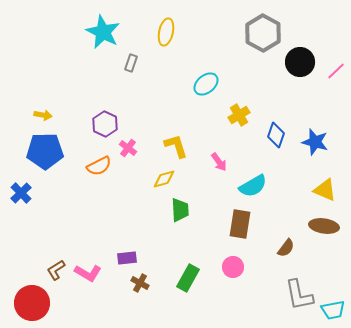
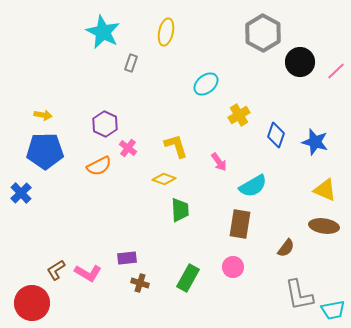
yellow diamond: rotated 35 degrees clockwise
brown cross: rotated 12 degrees counterclockwise
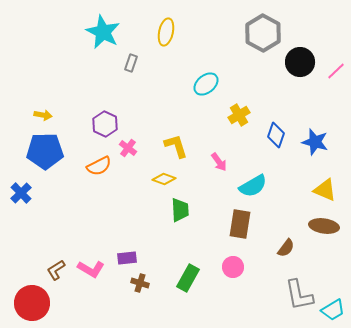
pink L-shape: moved 3 px right, 4 px up
cyan trapezoid: rotated 20 degrees counterclockwise
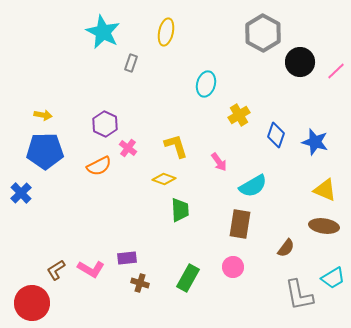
cyan ellipse: rotated 35 degrees counterclockwise
cyan trapezoid: moved 32 px up
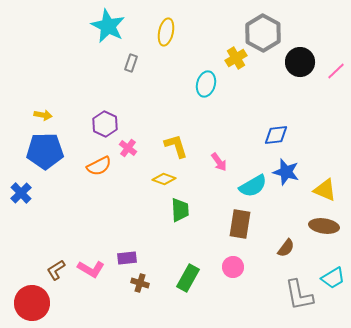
cyan star: moved 5 px right, 6 px up
yellow cross: moved 3 px left, 57 px up
blue diamond: rotated 65 degrees clockwise
blue star: moved 29 px left, 30 px down
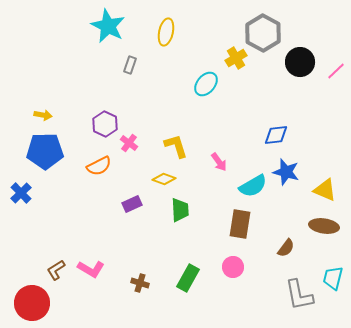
gray rectangle: moved 1 px left, 2 px down
cyan ellipse: rotated 25 degrees clockwise
pink cross: moved 1 px right, 5 px up
purple rectangle: moved 5 px right, 54 px up; rotated 18 degrees counterclockwise
cyan trapezoid: rotated 135 degrees clockwise
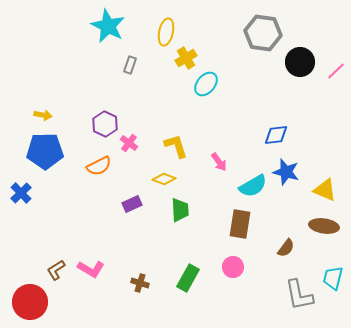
gray hexagon: rotated 21 degrees counterclockwise
yellow cross: moved 50 px left
red circle: moved 2 px left, 1 px up
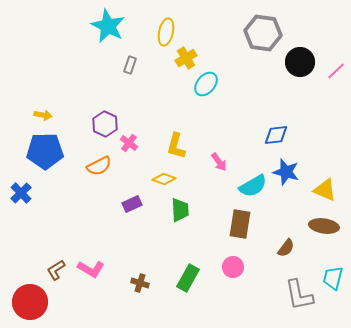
yellow L-shape: rotated 148 degrees counterclockwise
